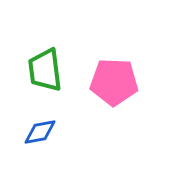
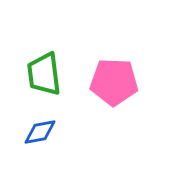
green trapezoid: moved 1 px left, 4 px down
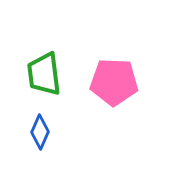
blue diamond: rotated 56 degrees counterclockwise
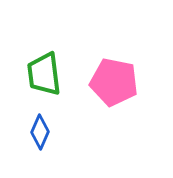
pink pentagon: rotated 9 degrees clockwise
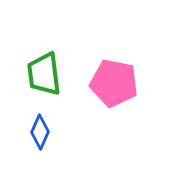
pink pentagon: moved 1 px down
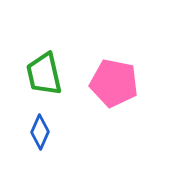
green trapezoid: rotated 6 degrees counterclockwise
